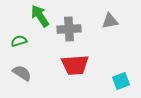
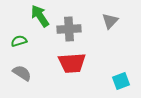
gray triangle: rotated 36 degrees counterclockwise
red trapezoid: moved 3 px left, 2 px up
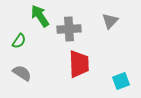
green semicircle: rotated 140 degrees clockwise
red trapezoid: moved 7 px right, 1 px down; rotated 88 degrees counterclockwise
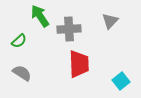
green semicircle: rotated 14 degrees clockwise
cyan square: rotated 18 degrees counterclockwise
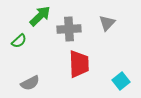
green arrow: rotated 80 degrees clockwise
gray triangle: moved 3 px left, 2 px down
gray semicircle: moved 8 px right, 10 px down; rotated 120 degrees clockwise
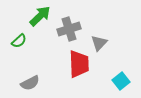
gray triangle: moved 8 px left, 20 px down
gray cross: rotated 15 degrees counterclockwise
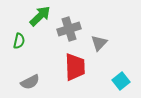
green semicircle: rotated 35 degrees counterclockwise
red trapezoid: moved 4 px left, 3 px down
gray semicircle: moved 1 px up
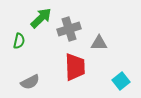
green arrow: moved 1 px right, 2 px down
gray triangle: rotated 48 degrees clockwise
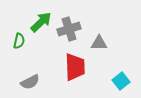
green arrow: moved 4 px down
